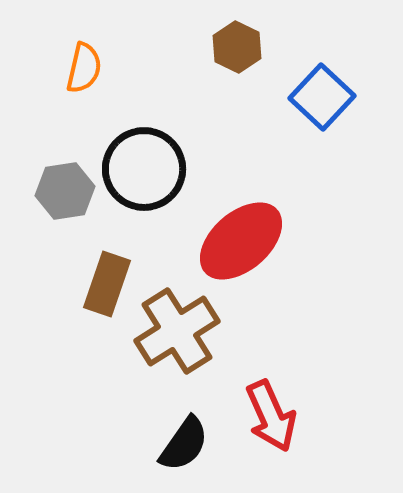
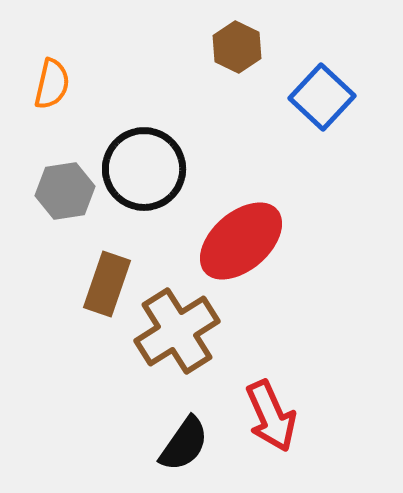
orange semicircle: moved 32 px left, 16 px down
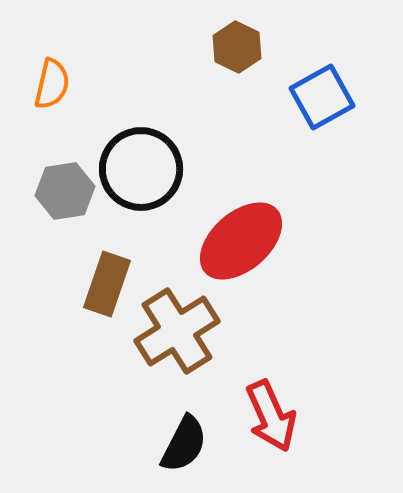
blue square: rotated 18 degrees clockwise
black circle: moved 3 px left
black semicircle: rotated 8 degrees counterclockwise
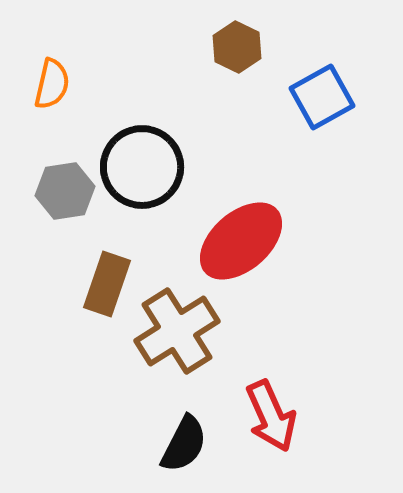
black circle: moved 1 px right, 2 px up
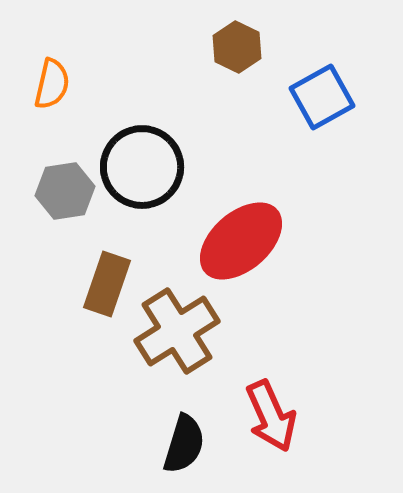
black semicircle: rotated 10 degrees counterclockwise
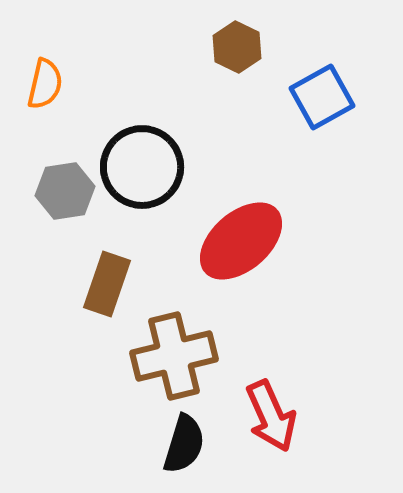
orange semicircle: moved 7 px left
brown cross: moved 3 px left, 25 px down; rotated 18 degrees clockwise
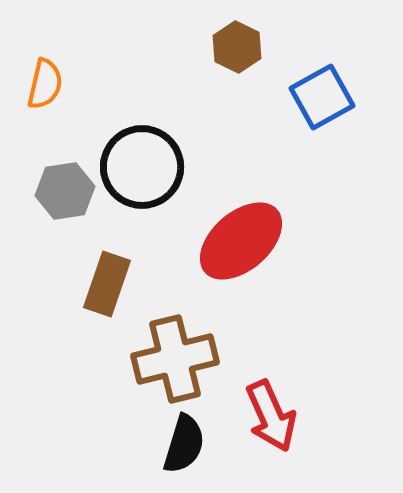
brown cross: moved 1 px right, 3 px down
